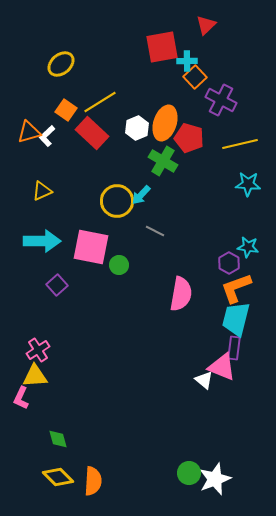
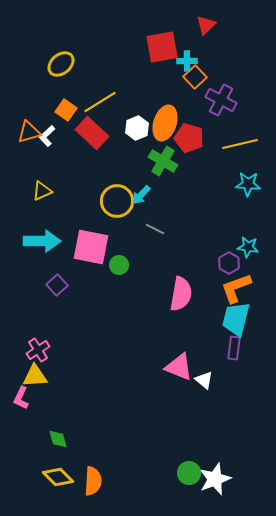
gray line at (155, 231): moved 2 px up
pink triangle at (222, 367): moved 43 px left
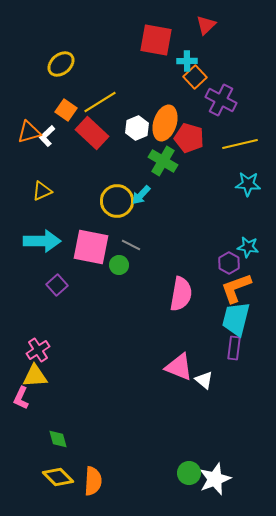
red square at (162, 47): moved 6 px left, 7 px up; rotated 20 degrees clockwise
gray line at (155, 229): moved 24 px left, 16 px down
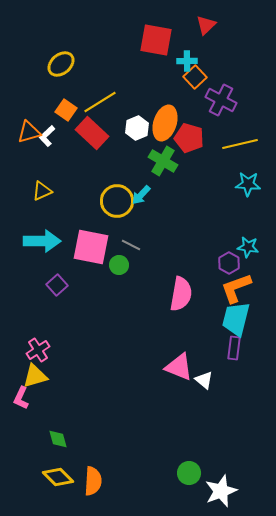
yellow triangle at (35, 376): rotated 12 degrees counterclockwise
white star at (215, 479): moved 6 px right, 12 px down
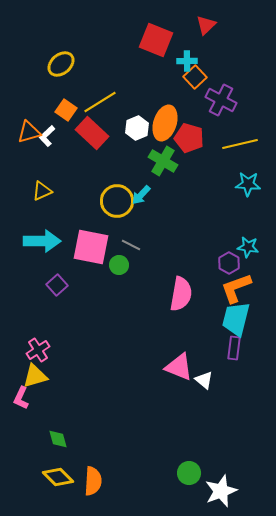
red square at (156, 40): rotated 12 degrees clockwise
